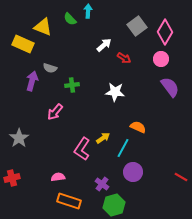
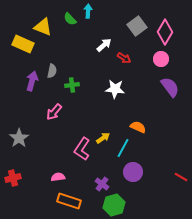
gray semicircle: moved 2 px right, 3 px down; rotated 96 degrees counterclockwise
white star: moved 3 px up
pink arrow: moved 1 px left
red cross: moved 1 px right
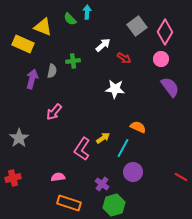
cyan arrow: moved 1 px left, 1 px down
white arrow: moved 1 px left
purple arrow: moved 2 px up
green cross: moved 1 px right, 24 px up
orange rectangle: moved 2 px down
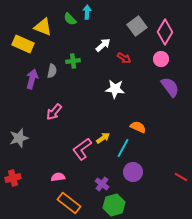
gray star: rotated 18 degrees clockwise
pink L-shape: rotated 20 degrees clockwise
orange rectangle: rotated 20 degrees clockwise
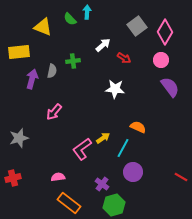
yellow rectangle: moved 4 px left, 8 px down; rotated 30 degrees counterclockwise
pink circle: moved 1 px down
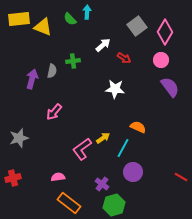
yellow rectangle: moved 33 px up
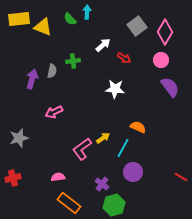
pink arrow: rotated 24 degrees clockwise
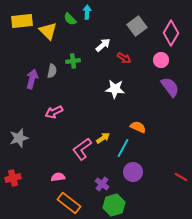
yellow rectangle: moved 3 px right, 2 px down
yellow triangle: moved 5 px right, 4 px down; rotated 24 degrees clockwise
pink diamond: moved 6 px right, 1 px down
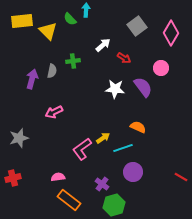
cyan arrow: moved 1 px left, 2 px up
pink circle: moved 8 px down
purple semicircle: moved 27 px left
cyan line: rotated 42 degrees clockwise
orange rectangle: moved 3 px up
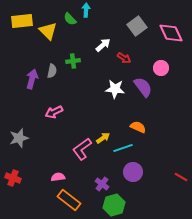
pink diamond: rotated 55 degrees counterclockwise
red cross: rotated 35 degrees clockwise
